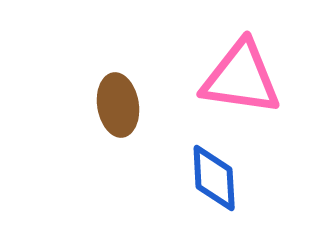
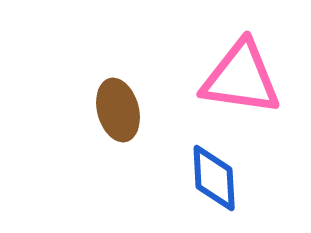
brown ellipse: moved 5 px down; rotated 6 degrees counterclockwise
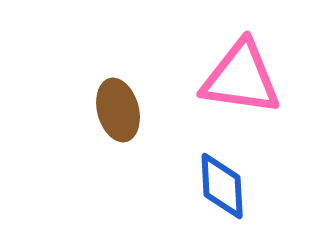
blue diamond: moved 8 px right, 8 px down
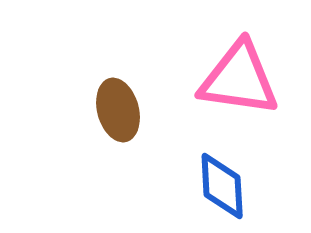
pink triangle: moved 2 px left, 1 px down
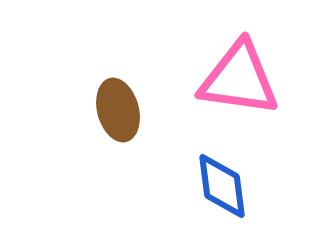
blue diamond: rotated 4 degrees counterclockwise
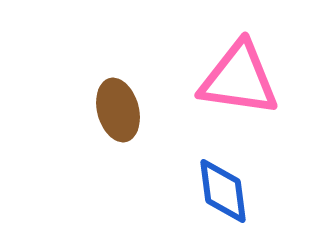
blue diamond: moved 1 px right, 5 px down
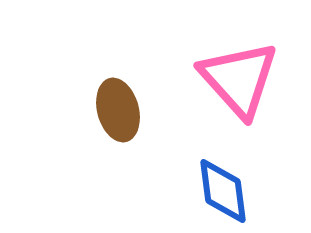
pink triangle: rotated 40 degrees clockwise
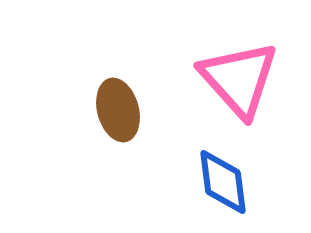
blue diamond: moved 9 px up
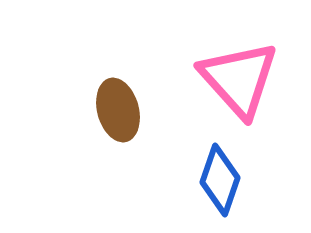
blue diamond: moved 3 px left, 2 px up; rotated 26 degrees clockwise
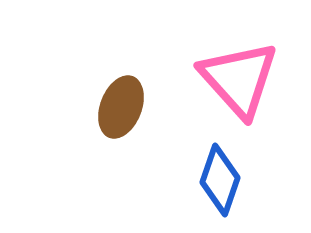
brown ellipse: moved 3 px right, 3 px up; rotated 36 degrees clockwise
